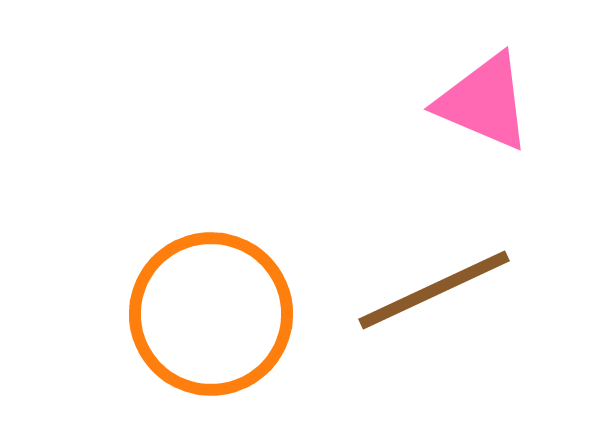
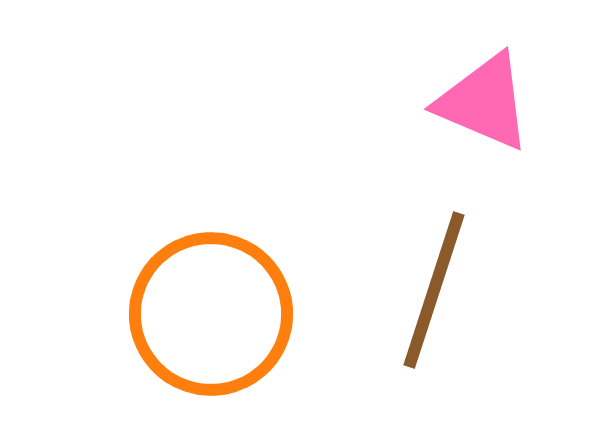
brown line: rotated 47 degrees counterclockwise
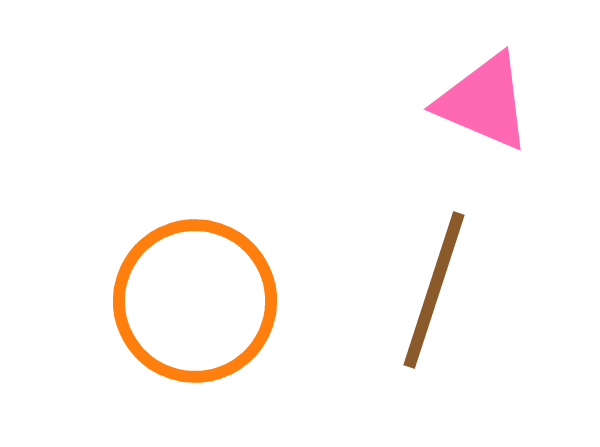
orange circle: moved 16 px left, 13 px up
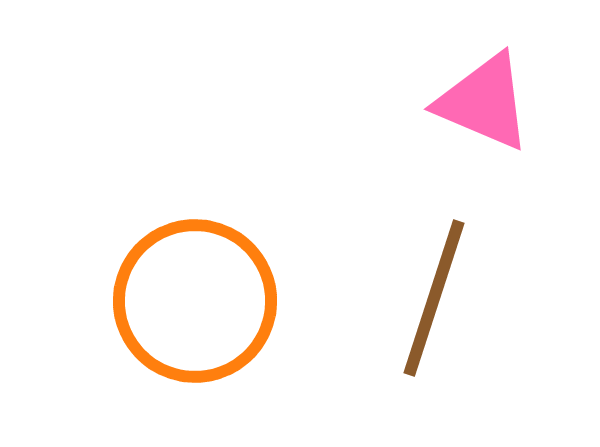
brown line: moved 8 px down
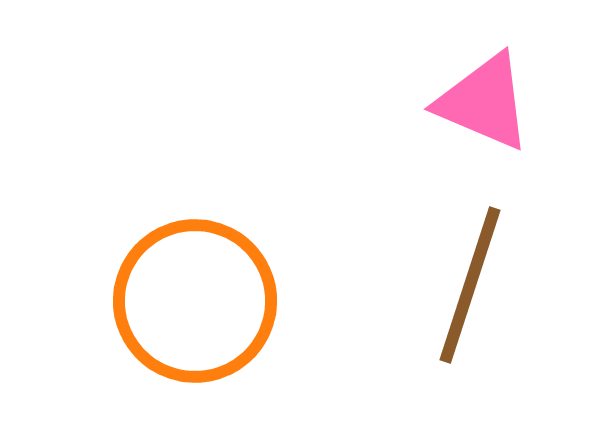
brown line: moved 36 px right, 13 px up
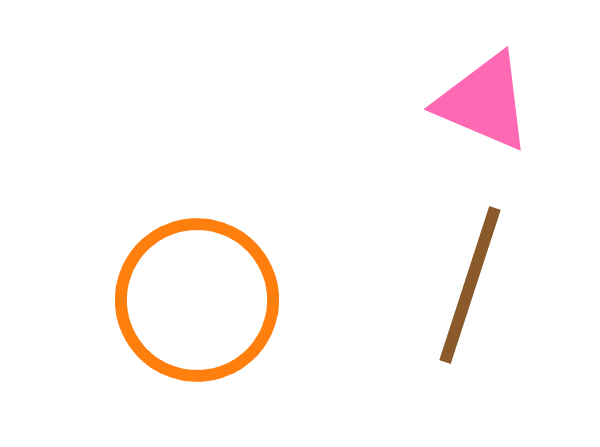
orange circle: moved 2 px right, 1 px up
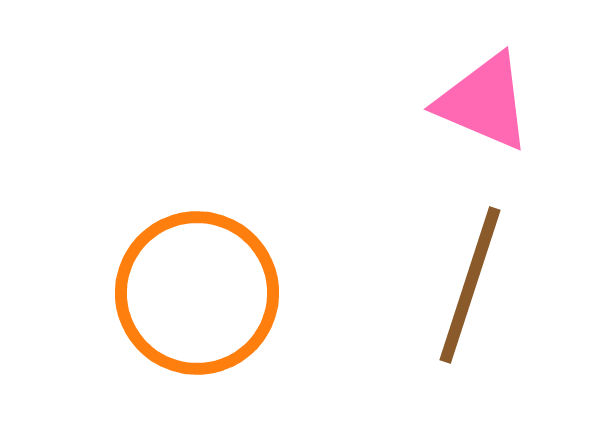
orange circle: moved 7 px up
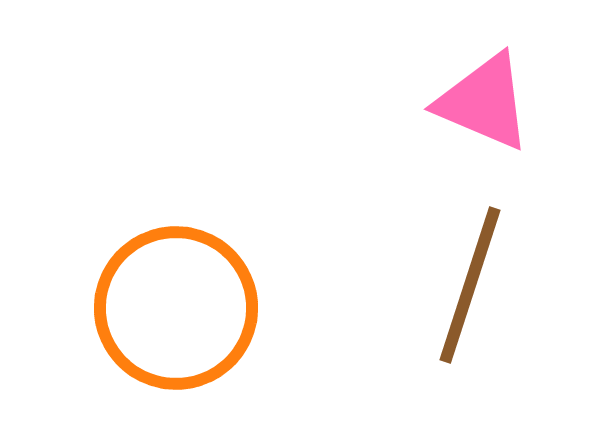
orange circle: moved 21 px left, 15 px down
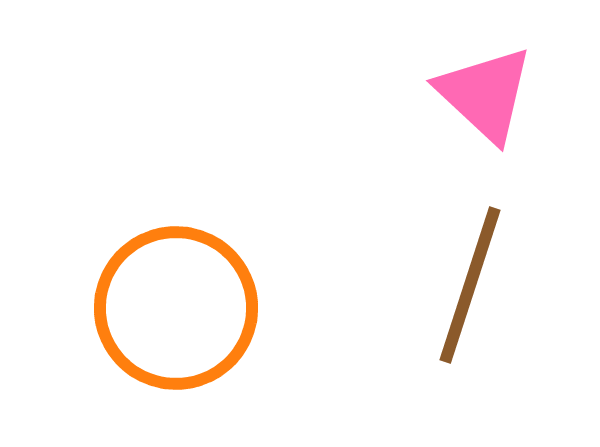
pink triangle: moved 1 px right, 8 px up; rotated 20 degrees clockwise
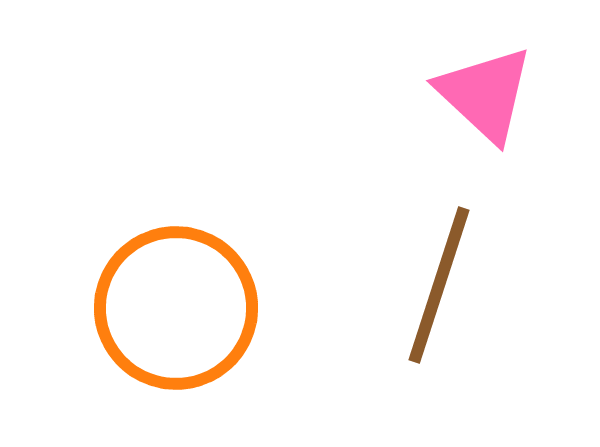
brown line: moved 31 px left
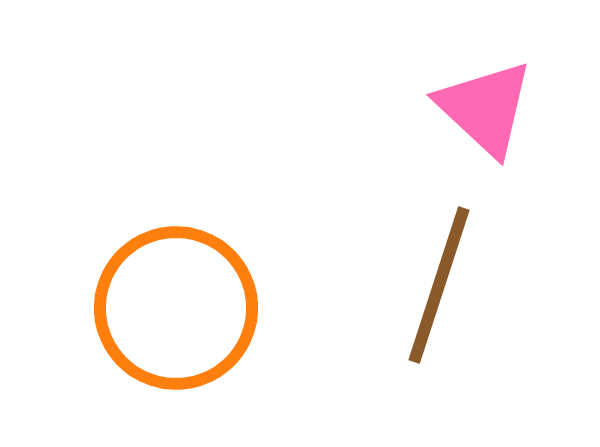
pink triangle: moved 14 px down
